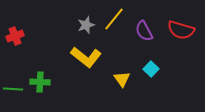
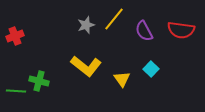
red semicircle: rotated 8 degrees counterclockwise
yellow L-shape: moved 9 px down
green cross: moved 1 px left, 1 px up; rotated 12 degrees clockwise
green line: moved 3 px right, 2 px down
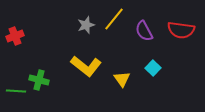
cyan square: moved 2 px right, 1 px up
green cross: moved 1 px up
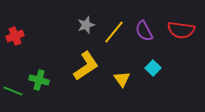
yellow line: moved 13 px down
yellow L-shape: rotated 72 degrees counterclockwise
green line: moved 3 px left; rotated 18 degrees clockwise
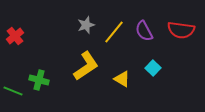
red cross: rotated 18 degrees counterclockwise
yellow triangle: rotated 24 degrees counterclockwise
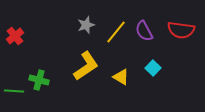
yellow line: moved 2 px right
yellow triangle: moved 1 px left, 2 px up
green line: moved 1 px right; rotated 18 degrees counterclockwise
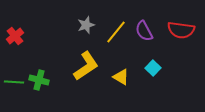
green line: moved 9 px up
